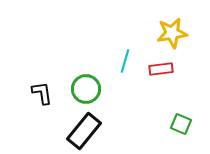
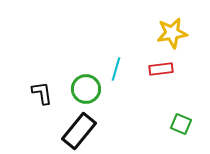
cyan line: moved 9 px left, 8 px down
black rectangle: moved 5 px left
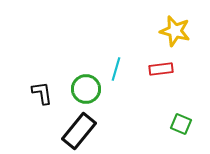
yellow star: moved 3 px right, 2 px up; rotated 24 degrees clockwise
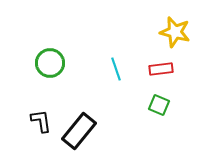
yellow star: moved 1 px down
cyan line: rotated 35 degrees counterclockwise
green circle: moved 36 px left, 26 px up
black L-shape: moved 1 px left, 28 px down
green square: moved 22 px left, 19 px up
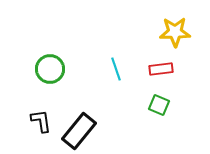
yellow star: rotated 16 degrees counterclockwise
green circle: moved 6 px down
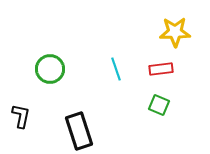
black L-shape: moved 20 px left, 5 px up; rotated 20 degrees clockwise
black rectangle: rotated 57 degrees counterclockwise
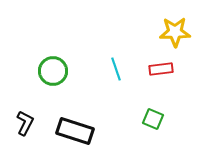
green circle: moved 3 px right, 2 px down
green square: moved 6 px left, 14 px down
black L-shape: moved 4 px right, 7 px down; rotated 15 degrees clockwise
black rectangle: moved 4 px left; rotated 54 degrees counterclockwise
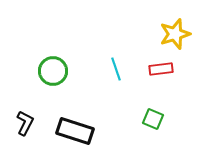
yellow star: moved 2 px down; rotated 16 degrees counterclockwise
